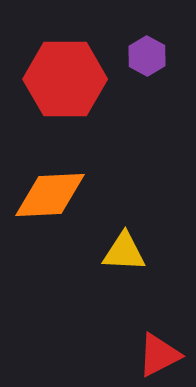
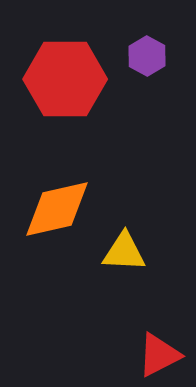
orange diamond: moved 7 px right, 14 px down; rotated 10 degrees counterclockwise
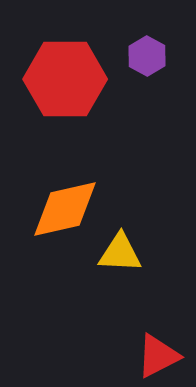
orange diamond: moved 8 px right
yellow triangle: moved 4 px left, 1 px down
red triangle: moved 1 px left, 1 px down
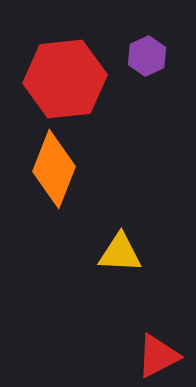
purple hexagon: rotated 6 degrees clockwise
red hexagon: rotated 6 degrees counterclockwise
orange diamond: moved 11 px left, 40 px up; rotated 56 degrees counterclockwise
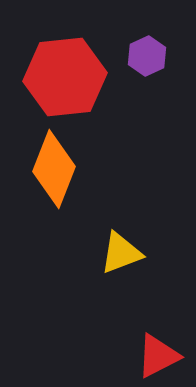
red hexagon: moved 2 px up
yellow triangle: moved 1 px right; rotated 24 degrees counterclockwise
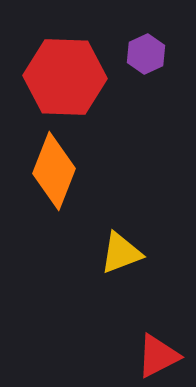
purple hexagon: moved 1 px left, 2 px up
red hexagon: rotated 8 degrees clockwise
orange diamond: moved 2 px down
